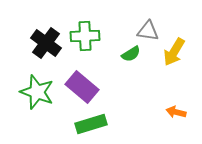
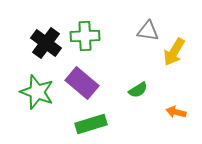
green semicircle: moved 7 px right, 36 px down
purple rectangle: moved 4 px up
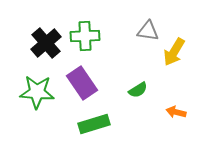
black cross: rotated 12 degrees clockwise
purple rectangle: rotated 16 degrees clockwise
green star: rotated 16 degrees counterclockwise
green rectangle: moved 3 px right
